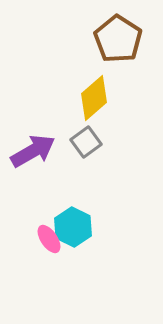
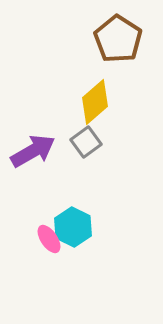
yellow diamond: moved 1 px right, 4 px down
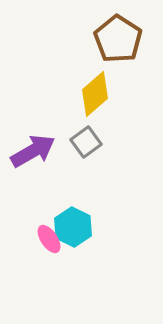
yellow diamond: moved 8 px up
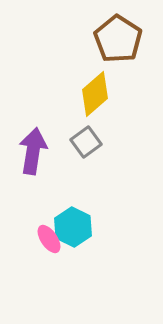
purple arrow: rotated 51 degrees counterclockwise
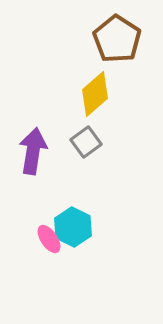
brown pentagon: moved 1 px left
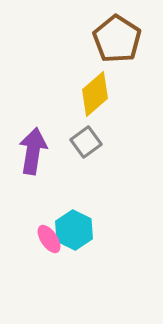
cyan hexagon: moved 1 px right, 3 px down
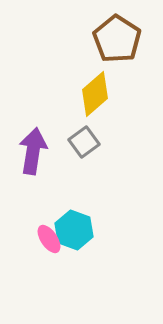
gray square: moved 2 px left
cyan hexagon: rotated 6 degrees counterclockwise
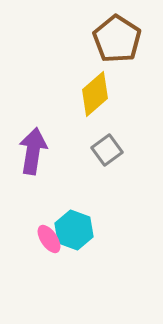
gray square: moved 23 px right, 8 px down
